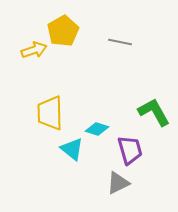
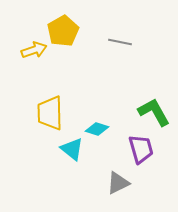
purple trapezoid: moved 11 px right, 1 px up
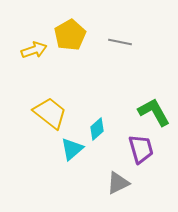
yellow pentagon: moved 7 px right, 4 px down
yellow trapezoid: rotated 129 degrees clockwise
cyan diamond: rotated 60 degrees counterclockwise
cyan triangle: rotated 40 degrees clockwise
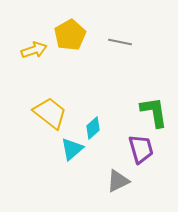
green L-shape: rotated 20 degrees clockwise
cyan diamond: moved 4 px left, 1 px up
gray triangle: moved 2 px up
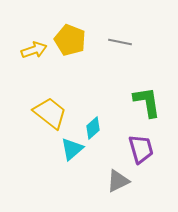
yellow pentagon: moved 5 px down; rotated 20 degrees counterclockwise
green L-shape: moved 7 px left, 10 px up
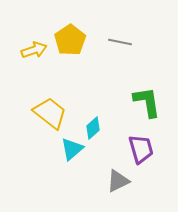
yellow pentagon: rotated 16 degrees clockwise
